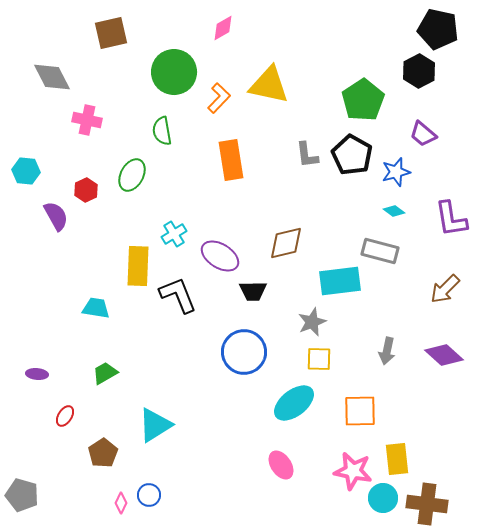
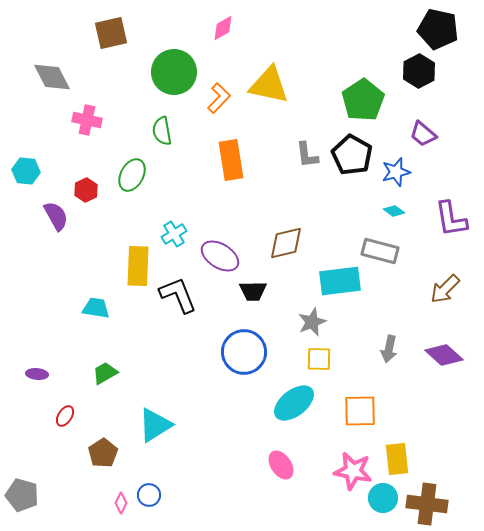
gray arrow at (387, 351): moved 2 px right, 2 px up
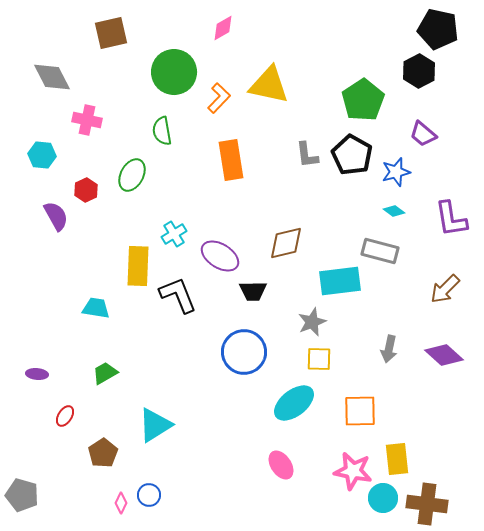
cyan hexagon at (26, 171): moved 16 px right, 16 px up
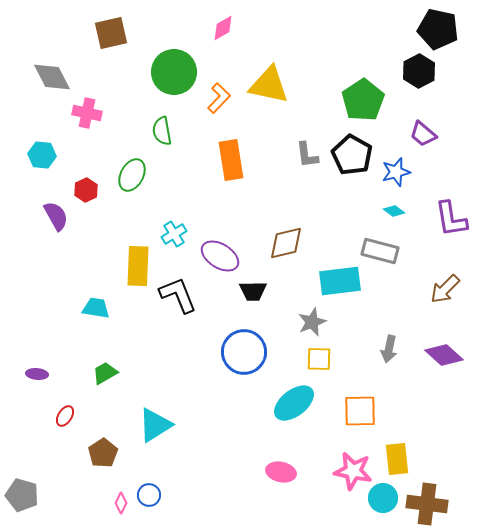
pink cross at (87, 120): moved 7 px up
pink ellipse at (281, 465): moved 7 px down; rotated 44 degrees counterclockwise
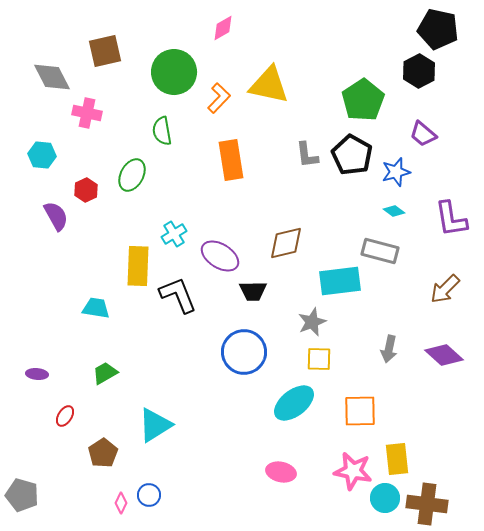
brown square at (111, 33): moved 6 px left, 18 px down
cyan circle at (383, 498): moved 2 px right
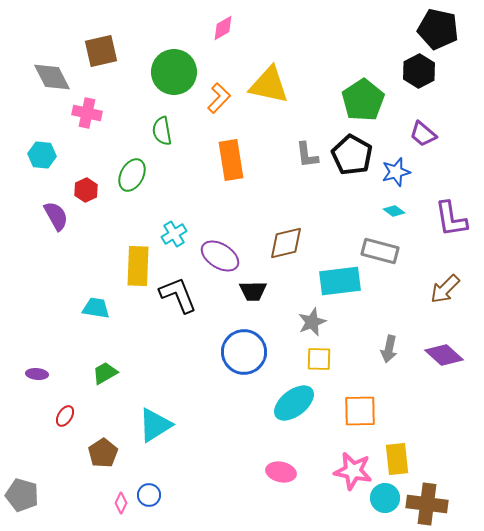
brown square at (105, 51): moved 4 px left
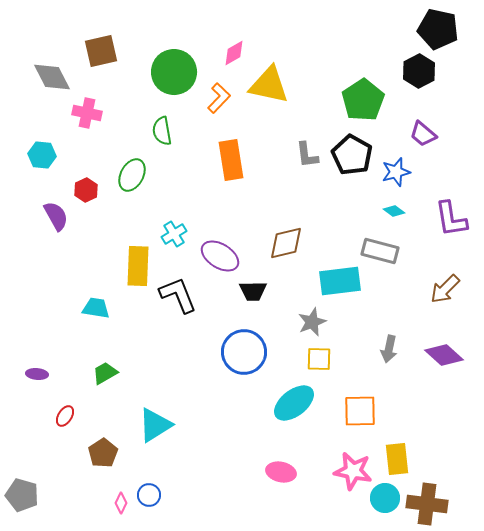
pink diamond at (223, 28): moved 11 px right, 25 px down
